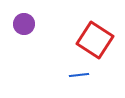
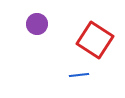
purple circle: moved 13 px right
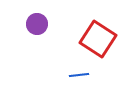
red square: moved 3 px right, 1 px up
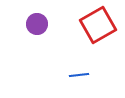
red square: moved 14 px up; rotated 27 degrees clockwise
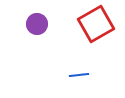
red square: moved 2 px left, 1 px up
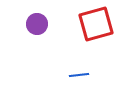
red square: rotated 15 degrees clockwise
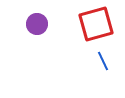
blue line: moved 24 px right, 14 px up; rotated 72 degrees clockwise
